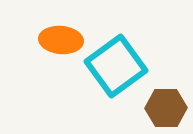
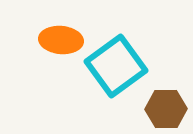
brown hexagon: moved 1 px down
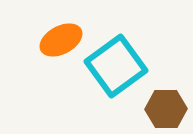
orange ellipse: rotated 33 degrees counterclockwise
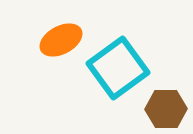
cyan square: moved 2 px right, 2 px down
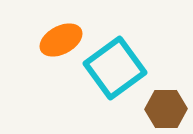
cyan square: moved 3 px left
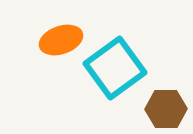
orange ellipse: rotated 9 degrees clockwise
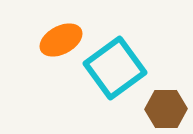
orange ellipse: rotated 9 degrees counterclockwise
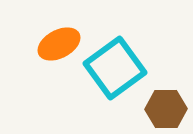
orange ellipse: moved 2 px left, 4 px down
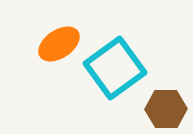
orange ellipse: rotated 6 degrees counterclockwise
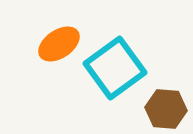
brown hexagon: rotated 6 degrees clockwise
